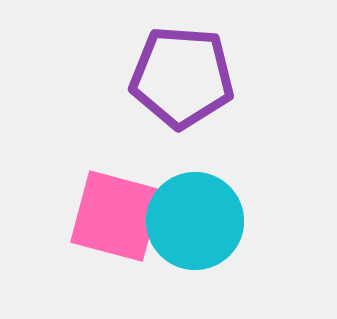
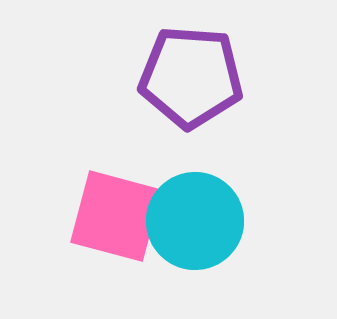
purple pentagon: moved 9 px right
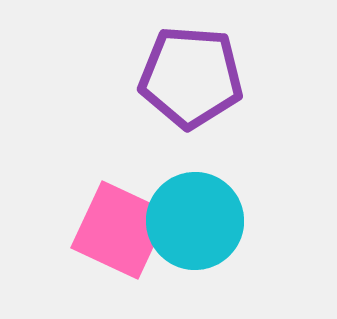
pink square: moved 4 px right, 14 px down; rotated 10 degrees clockwise
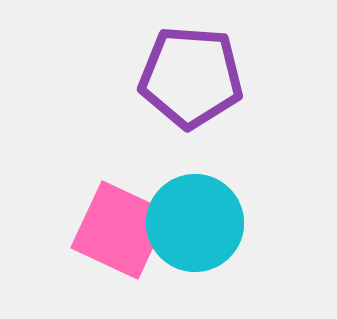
cyan circle: moved 2 px down
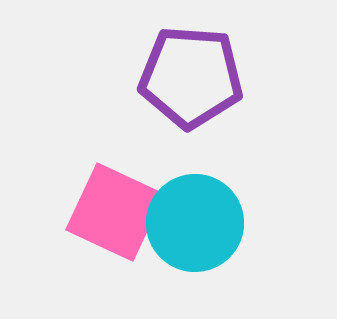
pink square: moved 5 px left, 18 px up
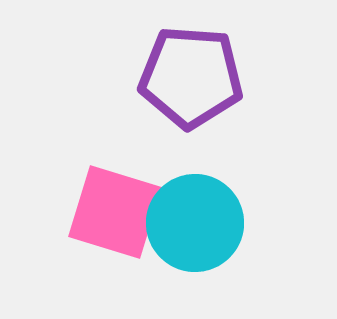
pink square: rotated 8 degrees counterclockwise
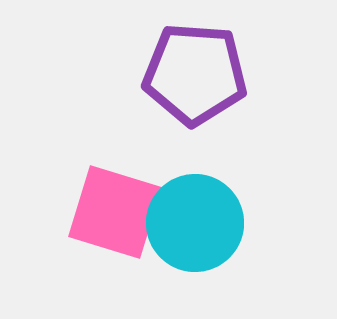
purple pentagon: moved 4 px right, 3 px up
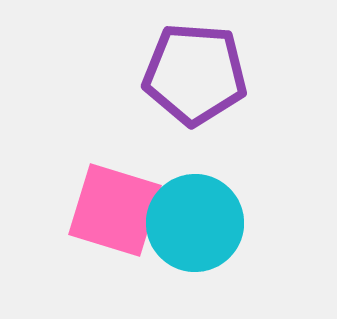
pink square: moved 2 px up
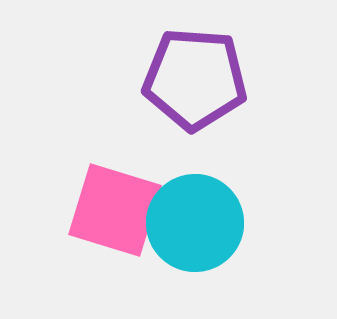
purple pentagon: moved 5 px down
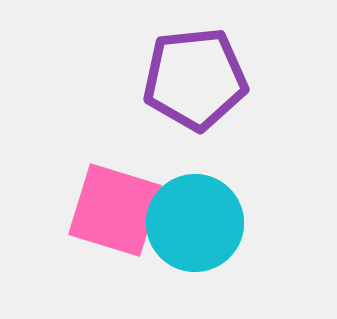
purple pentagon: rotated 10 degrees counterclockwise
